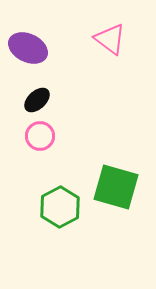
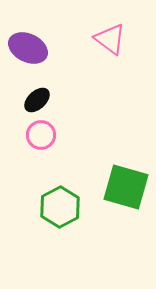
pink circle: moved 1 px right, 1 px up
green square: moved 10 px right
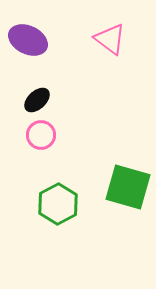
purple ellipse: moved 8 px up
green square: moved 2 px right
green hexagon: moved 2 px left, 3 px up
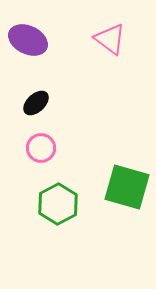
black ellipse: moved 1 px left, 3 px down
pink circle: moved 13 px down
green square: moved 1 px left
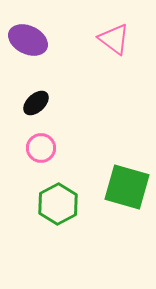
pink triangle: moved 4 px right
